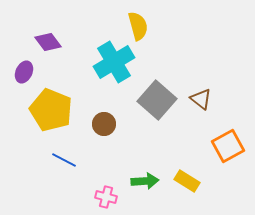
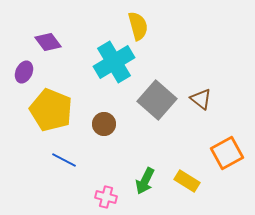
orange square: moved 1 px left, 7 px down
green arrow: rotated 120 degrees clockwise
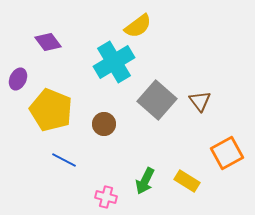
yellow semicircle: rotated 68 degrees clockwise
purple ellipse: moved 6 px left, 7 px down
brown triangle: moved 1 px left, 2 px down; rotated 15 degrees clockwise
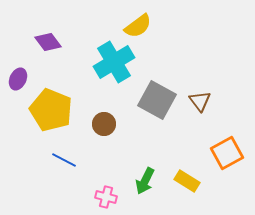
gray square: rotated 12 degrees counterclockwise
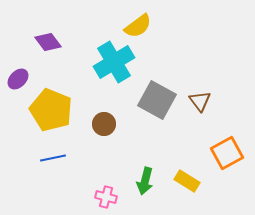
purple ellipse: rotated 20 degrees clockwise
blue line: moved 11 px left, 2 px up; rotated 40 degrees counterclockwise
green arrow: rotated 12 degrees counterclockwise
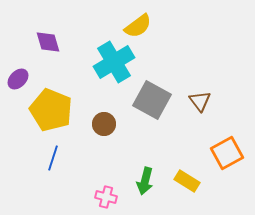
purple diamond: rotated 20 degrees clockwise
gray square: moved 5 px left
blue line: rotated 60 degrees counterclockwise
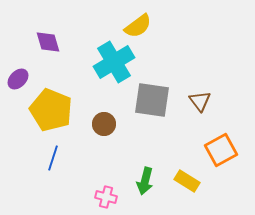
gray square: rotated 21 degrees counterclockwise
orange square: moved 6 px left, 3 px up
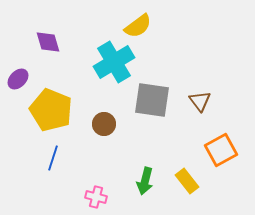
yellow rectangle: rotated 20 degrees clockwise
pink cross: moved 10 px left
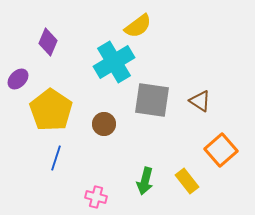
purple diamond: rotated 40 degrees clockwise
brown triangle: rotated 20 degrees counterclockwise
yellow pentagon: rotated 12 degrees clockwise
orange square: rotated 12 degrees counterclockwise
blue line: moved 3 px right
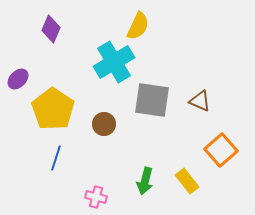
yellow semicircle: rotated 28 degrees counterclockwise
purple diamond: moved 3 px right, 13 px up
brown triangle: rotated 10 degrees counterclockwise
yellow pentagon: moved 2 px right, 1 px up
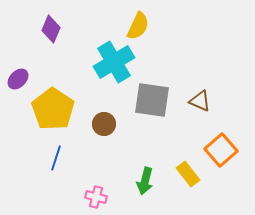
yellow rectangle: moved 1 px right, 7 px up
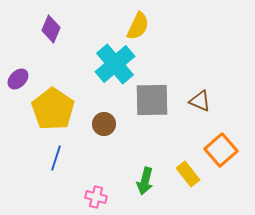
cyan cross: moved 1 px right, 2 px down; rotated 9 degrees counterclockwise
gray square: rotated 9 degrees counterclockwise
